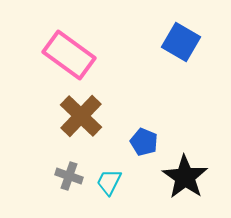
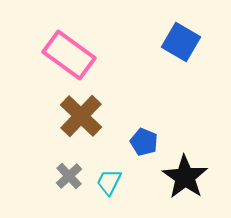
gray cross: rotated 28 degrees clockwise
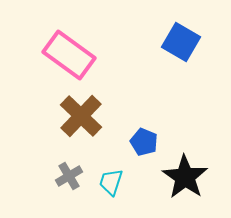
gray cross: rotated 12 degrees clockwise
cyan trapezoid: moved 2 px right; rotated 8 degrees counterclockwise
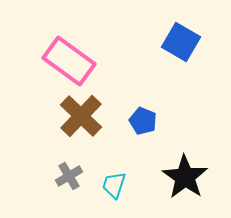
pink rectangle: moved 6 px down
blue pentagon: moved 1 px left, 21 px up
cyan trapezoid: moved 3 px right, 3 px down
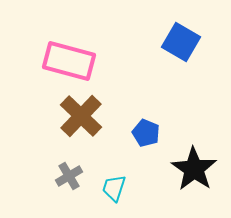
pink rectangle: rotated 21 degrees counterclockwise
blue pentagon: moved 3 px right, 12 px down
black star: moved 9 px right, 8 px up
cyan trapezoid: moved 3 px down
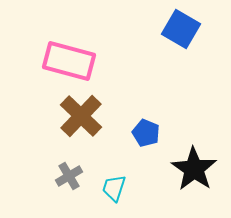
blue square: moved 13 px up
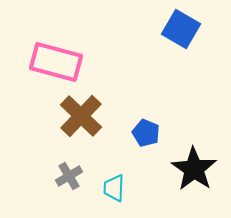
pink rectangle: moved 13 px left, 1 px down
cyan trapezoid: rotated 16 degrees counterclockwise
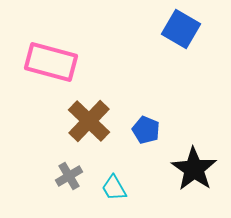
pink rectangle: moved 5 px left
brown cross: moved 8 px right, 5 px down
blue pentagon: moved 3 px up
cyan trapezoid: rotated 32 degrees counterclockwise
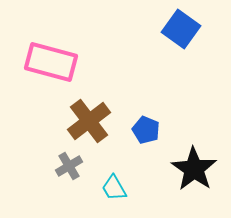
blue square: rotated 6 degrees clockwise
brown cross: rotated 9 degrees clockwise
gray cross: moved 10 px up
